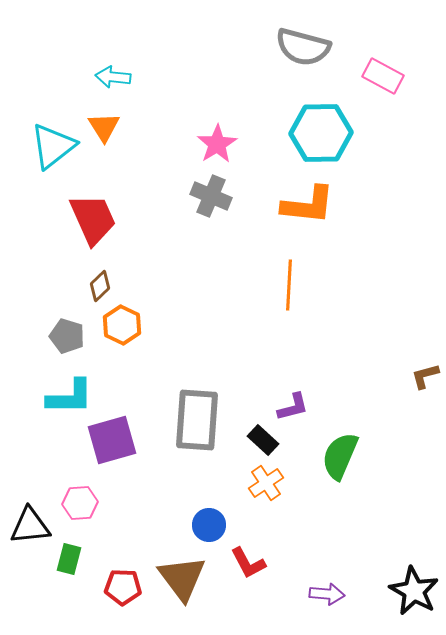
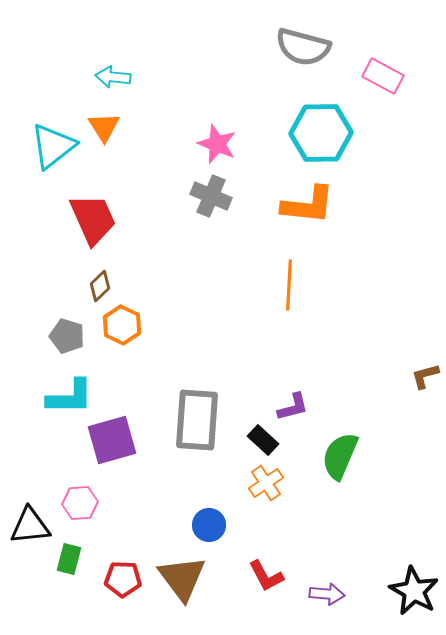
pink star: rotated 18 degrees counterclockwise
red L-shape: moved 18 px right, 13 px down
red pentagon: moved 8 px up
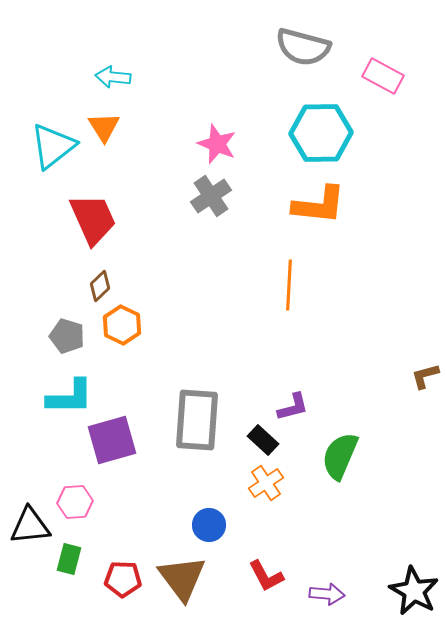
gray cross: rotated 33 degrees clockwise
orange L-shape: moved 11 px right
pink hexagon: moved 5 px left, 1 px up
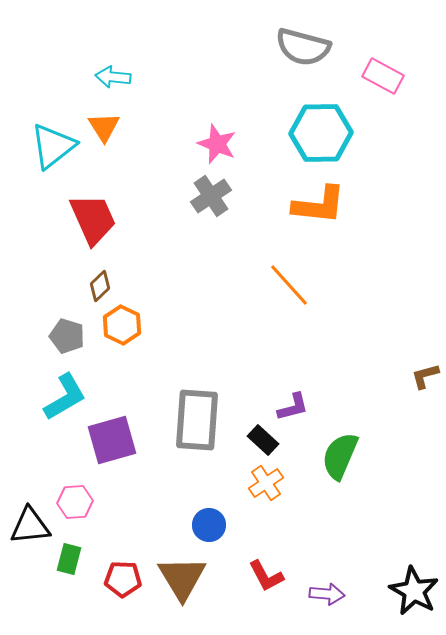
orange line: rotated 45 degrees counterclockwise
cyan L-shape: moved 5 px left; rotated 30 degrees counterclockwise
brown triangle: rotated 6 degrees clockwise
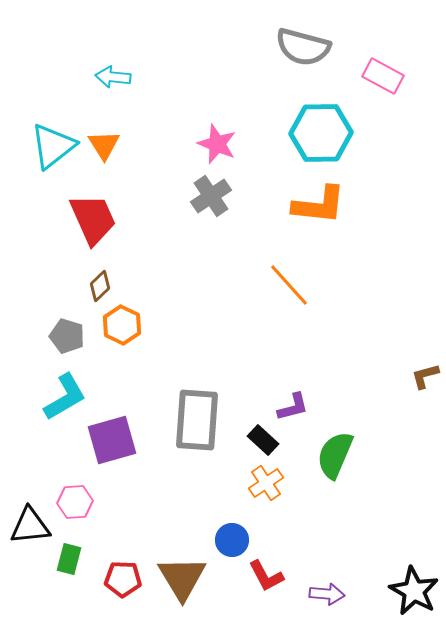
orange triangle: moved 18 px down
green semicircle: moved 5 px left, 1 px up
blue circle: moved 23 px right, 15 px down
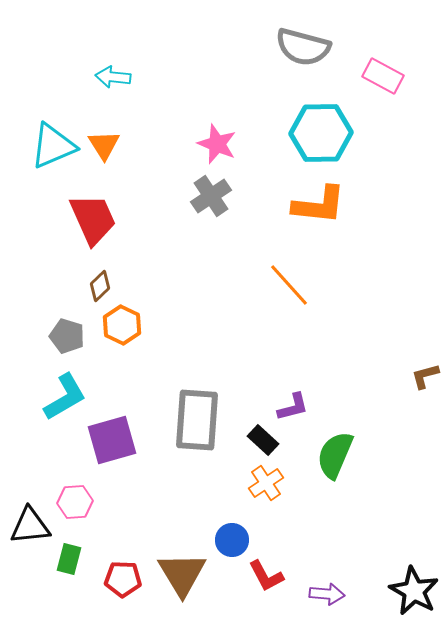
cyan triangle: rotated 15 degrees clockwise
brown triangle: moved 4 px up
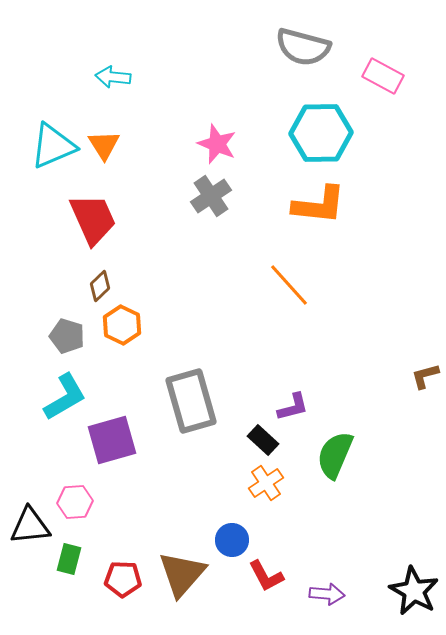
gray rectangle: moved 6 px left, 19 px up; rotated 20 degrees counterclockwise
brown triangle: rotated 12 degrees clockwise
